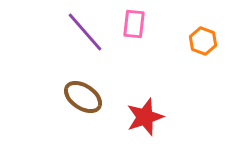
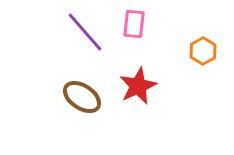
orange hexagon: moved 10 px down; rotated 12 degrees clockwise
brown ellipse: moved 1 px left
red star: moved 7 px left, 31 px up; rotated 6 degrees counterclockwise
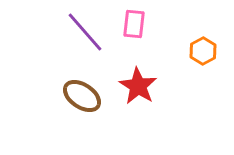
red star: rotated 15 degrees counterclockwise
brown ellipse: moved 1 px up
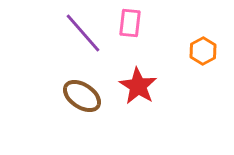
pink rectangle: moved 4 px left, 1 px up
purple line: moved 2 px left, 1 px down
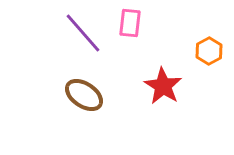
orange hexagon: moved 6 px right
red star: moved 25 px right
brown ellipse: moved 2 px right, 1 px up
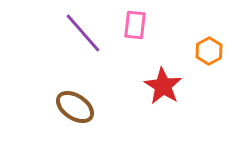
pink rectangle: moved 5 px right, 2 px down
brown ellipse: moved 9 px left, 12 px down
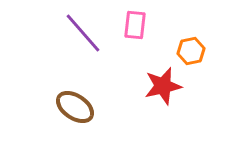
orange hexagon: moved 18 px left; rotated 16 degrees clockwise
red star: rotated 27 degrees clockwise
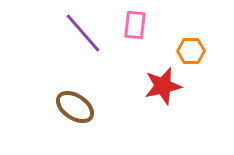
orange hexagon: rotated 12 degrees clockwise
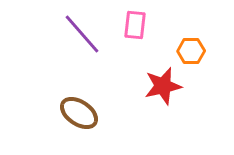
purple line: moved 1 px left, 1 px down
brown ellipse: moved 4 px right, 6 px down
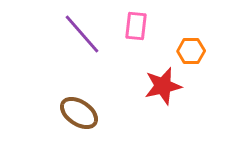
pink rectangle: moved 1 px right, 1 px down
